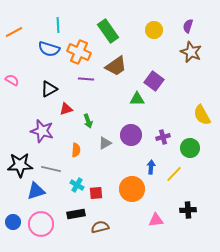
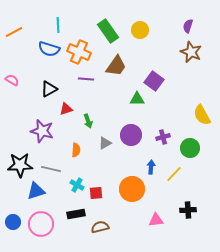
yellow circle: moved 14 px left
brown trapezoid: rotated 20 degrees counterclockwise
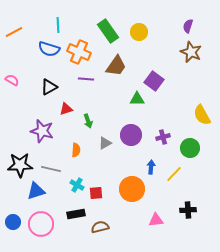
yellow circle: moved 1 px left, 2 px down
black triangle: moved 2 px up
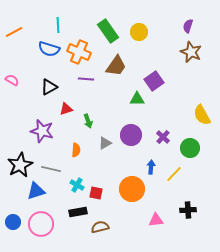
purple square: rotated 18 degrees clockwise
purple cross: rotated 32 degrees counterclockwise
black star: rotated 25 degrees counterclockwise
red square: rotated 16 degrees clockwise
black rectangle: moved 2 px right, 2 px up
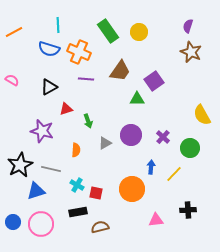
brown trapezoid: moved 4 px right, 5 px down
